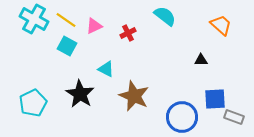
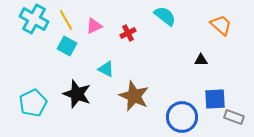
yellow line: rotated 25 degrees clockwise
black star: moved 3 px left; rotated 12 degrees counterclockwise
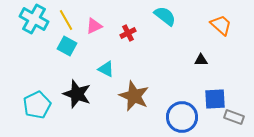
cyan pentagon: moved 4 px right, 2 px down
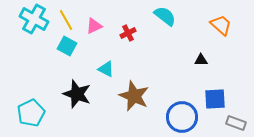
cyan pentagon: moved 6 px left, 8 px down
gray rectangle: moved 2 px right, 6 px down
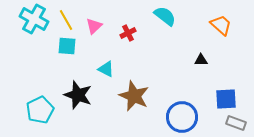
pink triangle: rotated 18 degrees counterclockwise
cyan square: rotated 24 degrees counterclockwise
black star: moved 1 px right, 1 px down
blue square: moved 11 px right
cyan pentagon: moved 9 px right, 3 px up
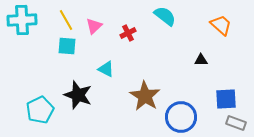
cyan cross: moved 12 px left, 1 px down; rotated 32 degrees counterclockwise
brown star: moved 11 px right; rotated 8 degrees clockwise
blue circle: moved 1 px left
